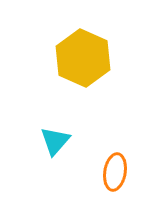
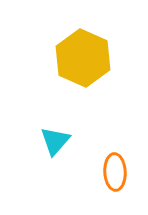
orange ellipse: rotated 12 degrees counterclockwise
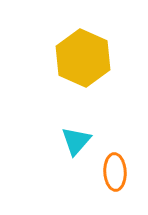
cyan triangle: moved 21 px right
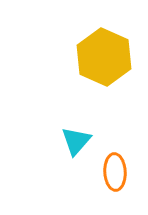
yellow hexagon: moved 21 px right, 1 px up
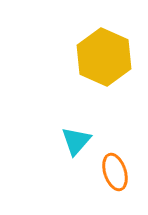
orange ellipse: rotated 15 degrees counterclockwise
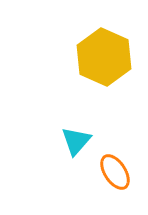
orange ellipse: rotated 15 degrees counterclockwise
